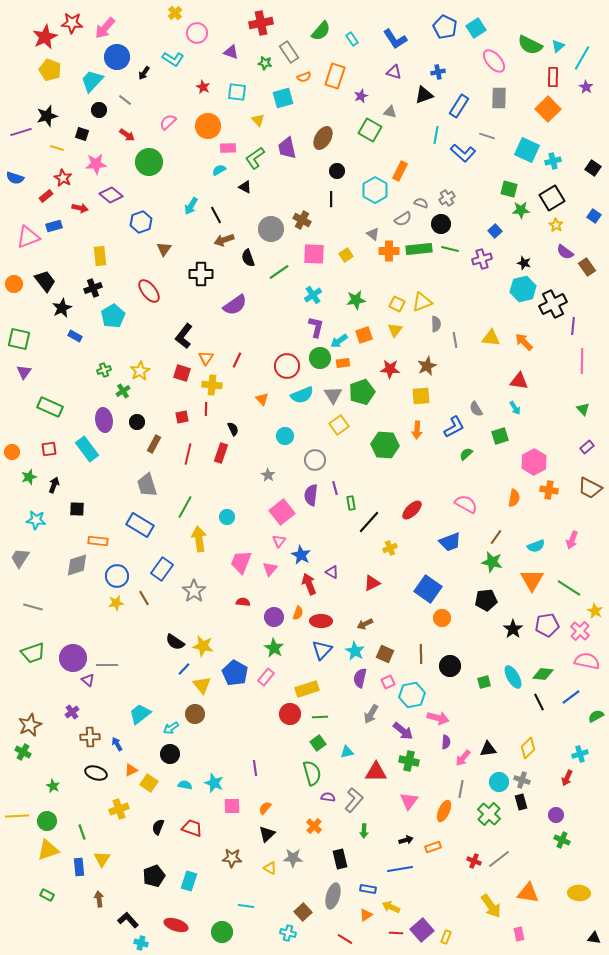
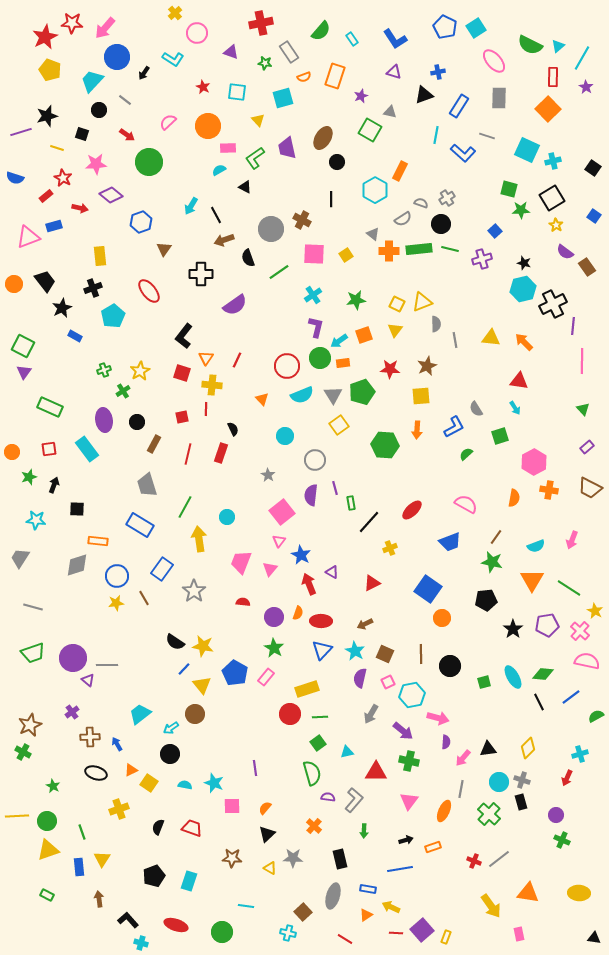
black circle at (337, 171): moved 9 px up
green square at (19, 339): moved 4 px right, 7 px down; rotated 15 degrees clockwise
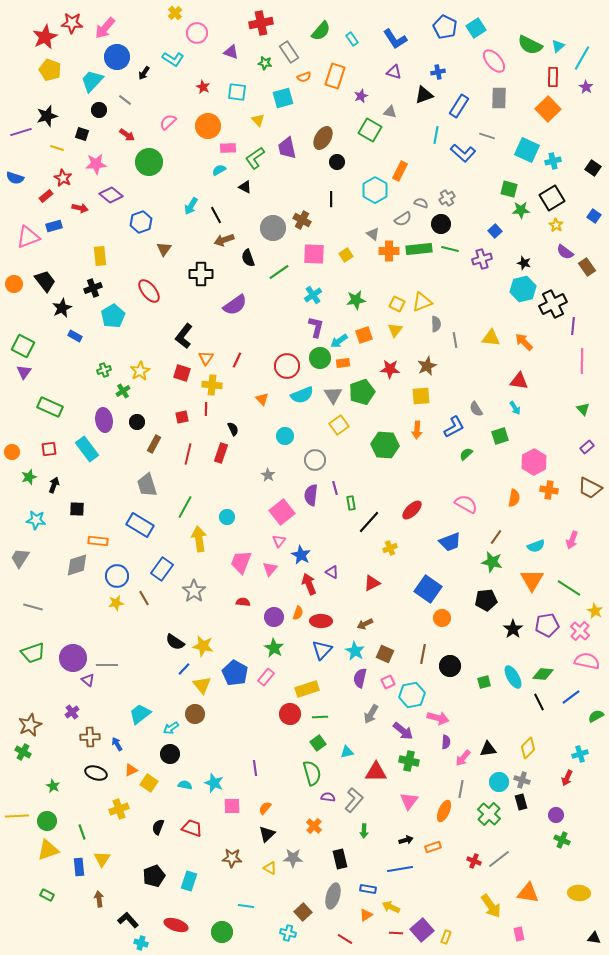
gray circle at (271, 229): moved 2 px right, 1 px up
brown line at (421, 654): moved 2 px right; rotated 12 degrees clockwise
